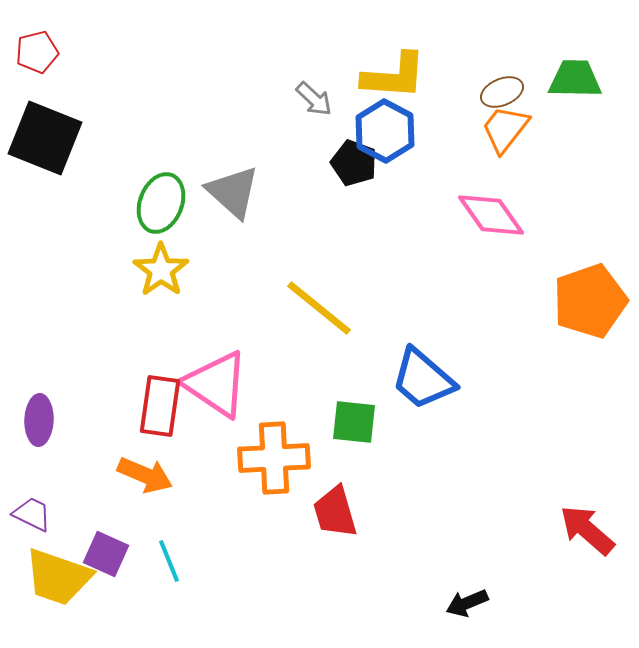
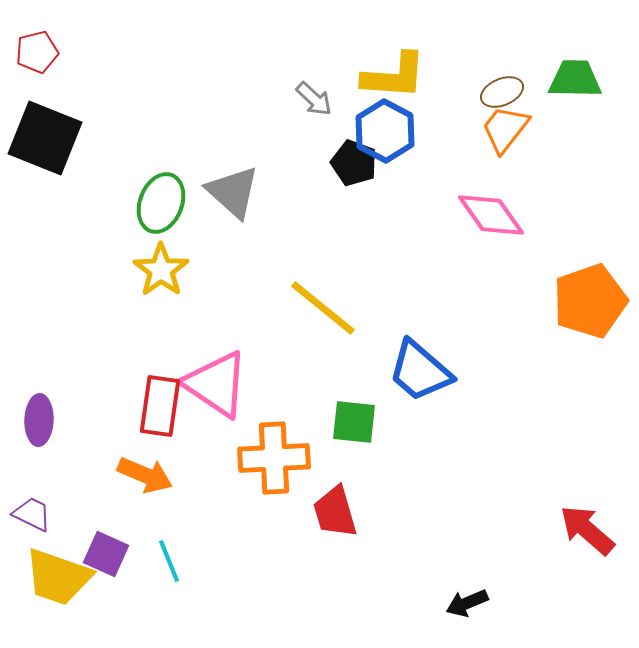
yellow line: moved 4 px right
blue trapezoid: moved 3 px left, 8 px up
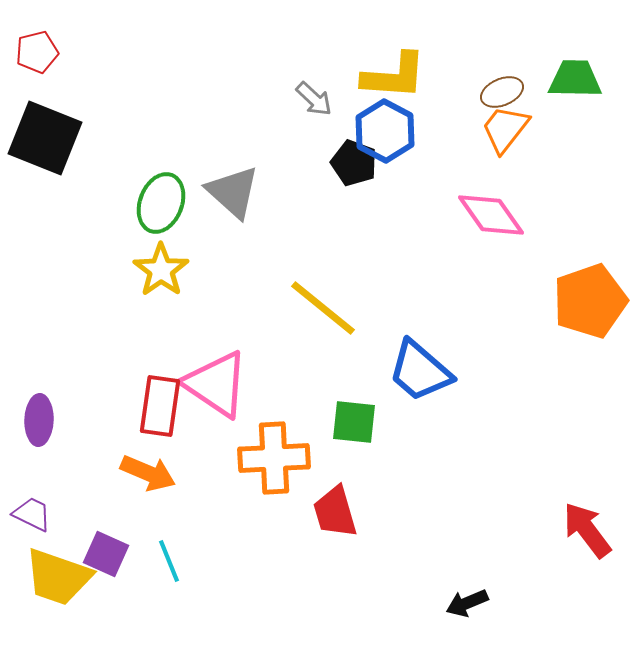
orange arrow: moved 3 px right, 2 px up
red arrow: rotated 12 degrees clockwise
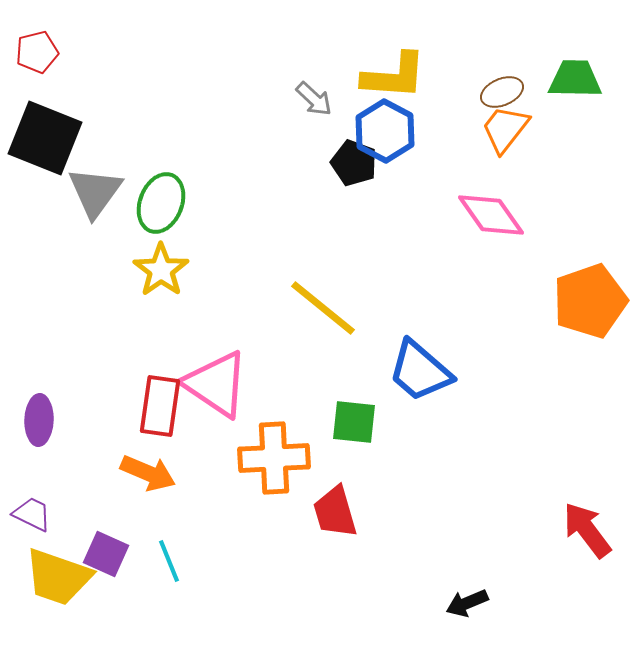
gray triangle: moved 138 px left; rotated 24 degrees clockwise
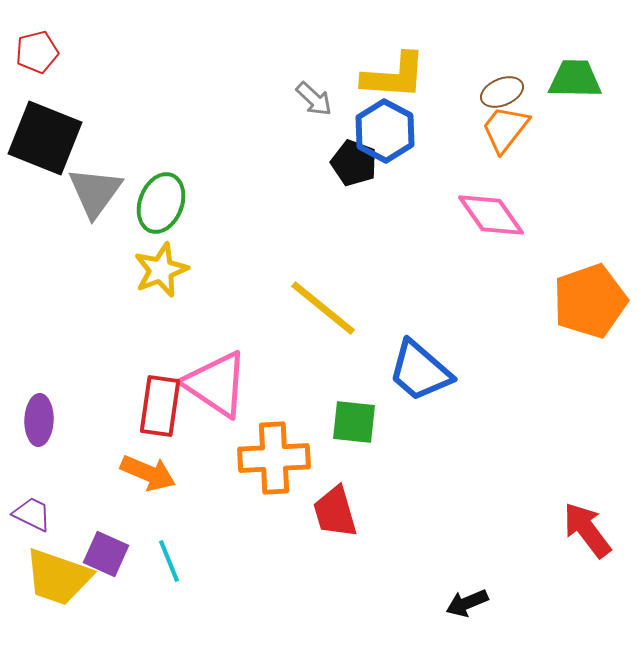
yellow star: rotated 14 degrees clockwise
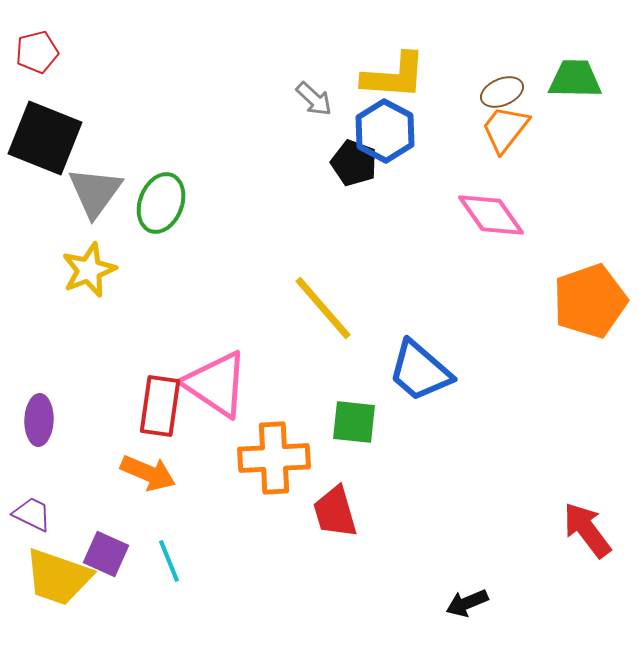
yellow star: moved 72 px left
yellow line: rotated 10 degrees clockwise
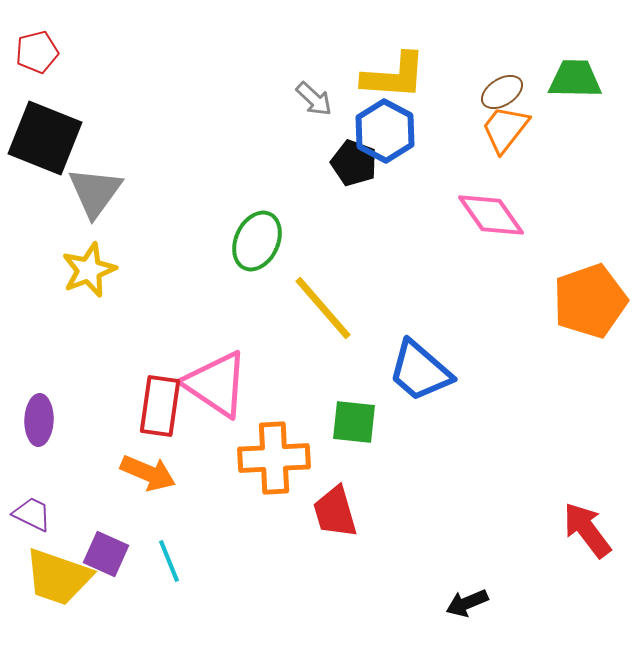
brown ellipse: rotated 9 degrees counterclockwise
green ellipse: moved 96 px right, 38 px down; rotated 4 degrees clockwise
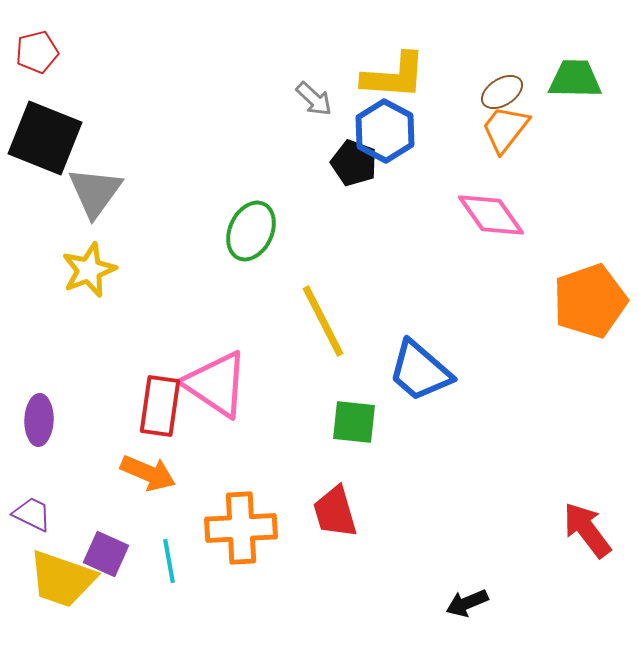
green ellipse: moved 6 px left, 10 px up
yellow line: moved 13 px down; rotated 14 degrees clockwise
orange cross: moved 33 px left, 70 px down
cyan line: rotated 12 degrees clockwise
yellow trapezoid: moved 4 px right, 2 px down
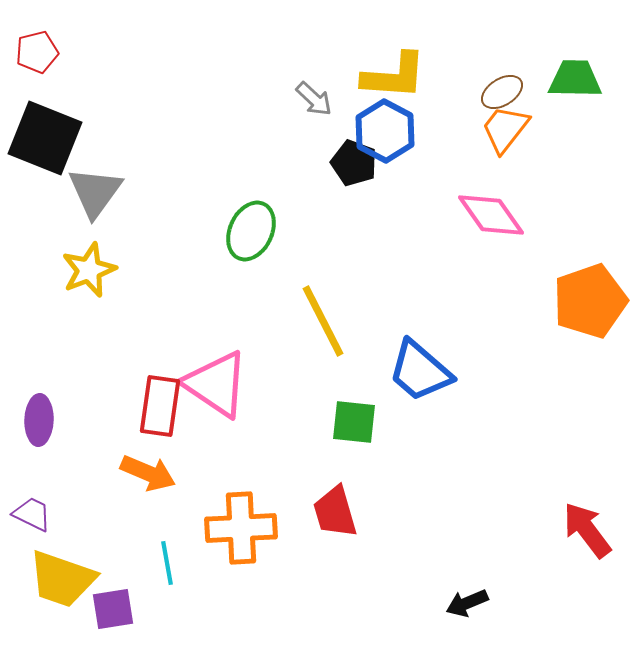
purple square: moved 7 px right, 55 px down; rotated 33 degrees counterclockwise
cyan line: moved 2 px left, 2 px down
